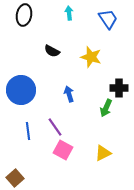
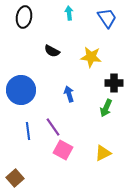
black ellipse: moved 2 px down
blue trapezoid: moved 1 px left, 1 px up
yellow star: rotated 10 degrees counterclockwise
black cross: moved 5 px left, 5 px up
purple line: moved 2 px left
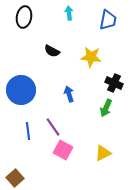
blue trapezoid: moved 1 px right, 2 px down; rotated 45 degrees clockwise
black cross: rotated 24 degrees clockwise
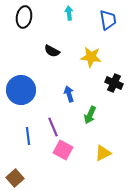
blue trapezoid: rotated 20 degrees counterclockwise
green arrow: moved 16 px left, 7 px down
purple line: rotated 12 degrees clockwise
blue line: moved 5 px down
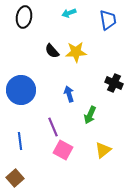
cyan arrow: rotated 104 degrees counterclockwise
black semicircle: rotated 21 degrees clockwise
yellow star: moved 15 px left, 5 px up; rotated 10 degrees counterclockwise
blue line: moved 8 px left, 5 px down
yellow triangle: moved 3 px up; rotated 12 degrees counterclockwise
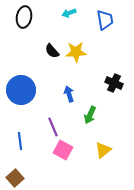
blue trapezoid: moved 3 px left
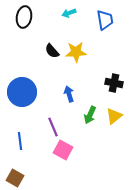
black cross: rotated 12 degrees counterclockwise
blue circle: moved 1 px right, 2 px down
yellow triangle: moved 11 px right, 34 px up
brown square: rotated 18 degrees counterclockwise
